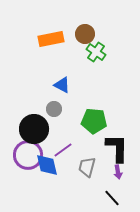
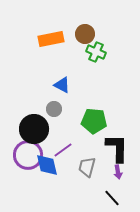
green cross: rotated 12 degrees counterclockwise
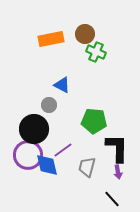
gray circle: moved 5 px left, 4 px up
black line: moved 1 px down
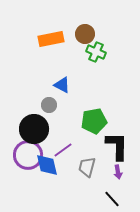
green pentagon: rotated 15 degrees counterclockwise
black L-shape: moved 2 px up
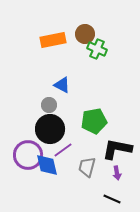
orange rectangle: moved 2 px right, 1 px down
green cross: moved 1 px right, 3 px up
black circle: moved 16 px right
black L-shape: moved 3 px down; rotated 80 degrees counterclockwise
purple arrow: moved 1 px left, 1 px down
black line: rotated 24 degrees counterclockwise
